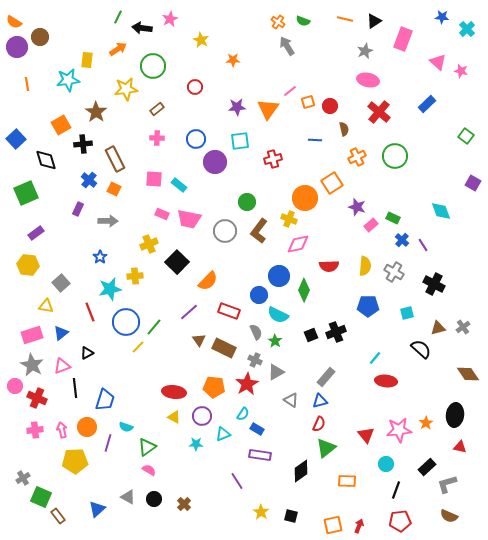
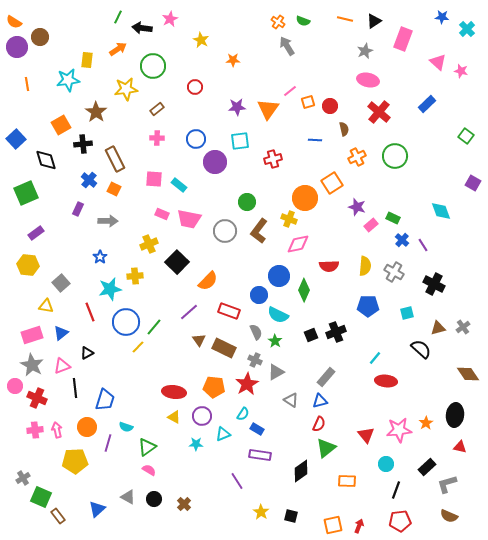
pink arrow at (62, 430): moved 5 px left
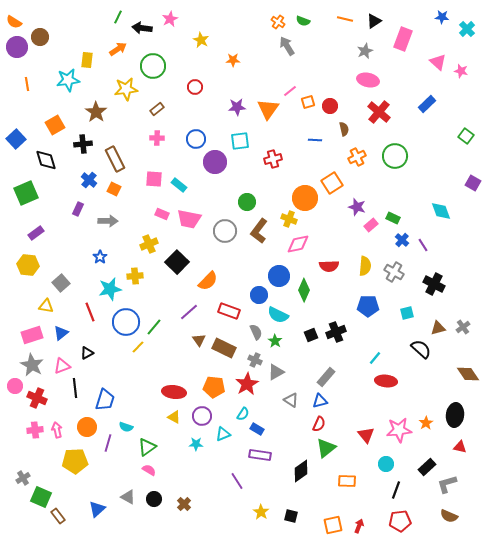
orange square at (61, 125): moved 6 px left
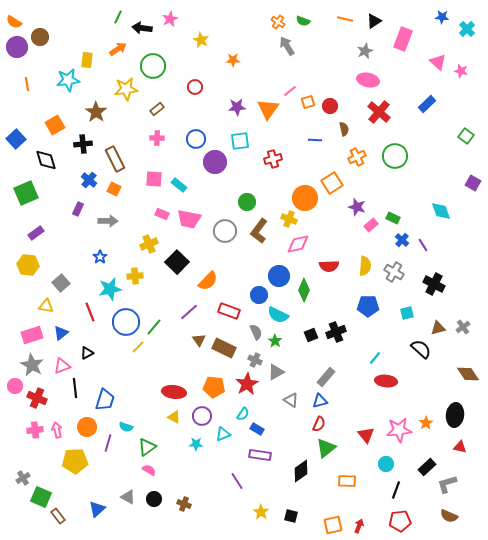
brown cross at (184, 504): rotated 24 degrees counterclockwise
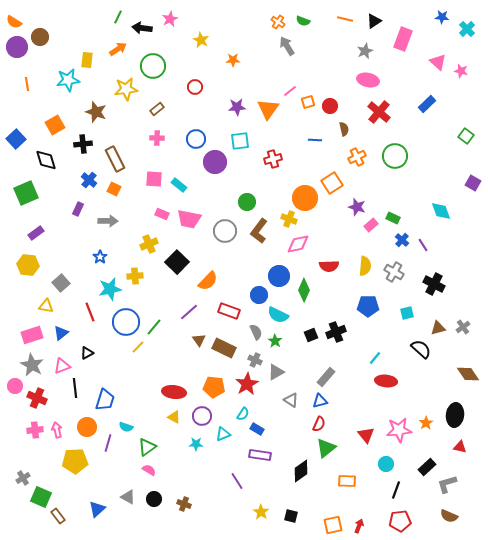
brown star at (96, 112): rotated 15 degrees counterclockwise
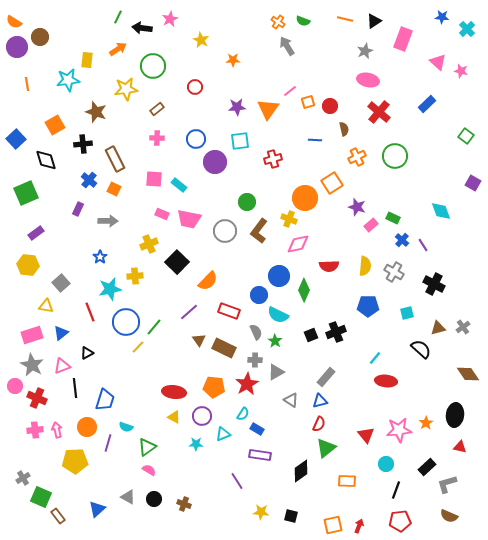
gray cross at (255, 360): rotated 24 degrees counterclockwise
yellow star at (261, 512): rotated 28 degrees counterclockwise
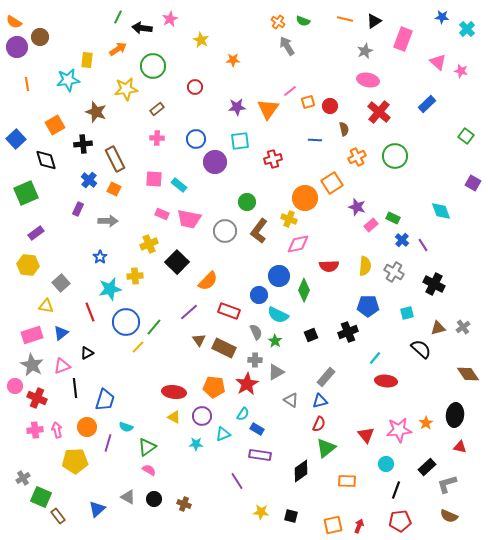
black cross at (336, 332): moved 12 px right
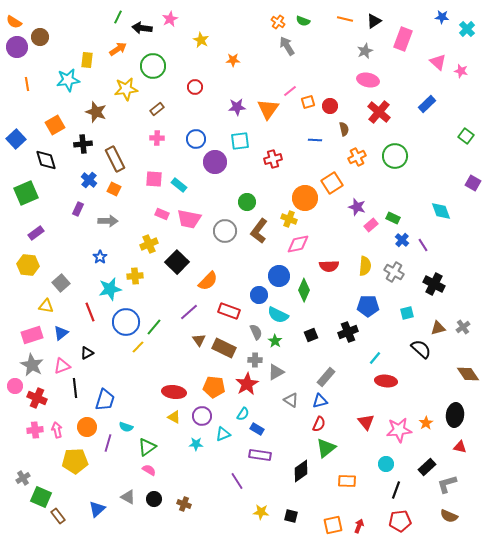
red triangle at (366, 435): moved 13 px up
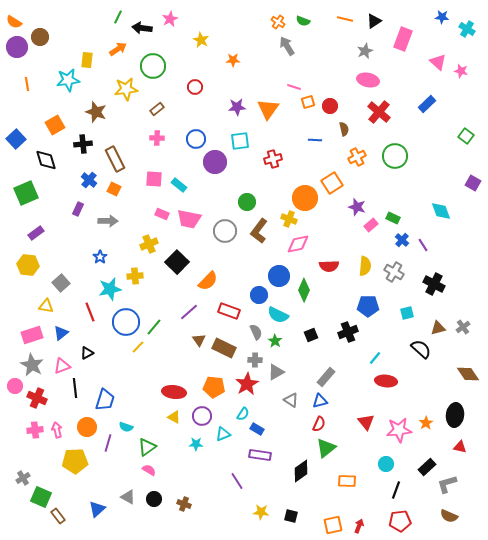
cyan cross at (467, 29): rotated 14 degrees counterclockwise
pink line at (290, 91): moved 4 px right, 4 px up; rotated 56 degrees clockwise
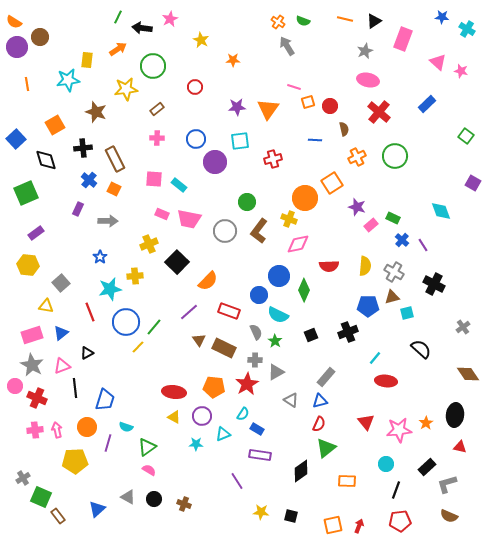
black cross at (83, 144): moved 4 px down
brown triangle at (438, 328): moved 46 px left, 31 px up
